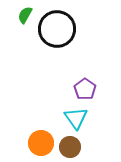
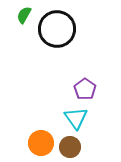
green semicircle: moved 1 px left
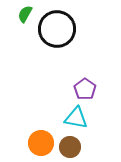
green semicircle: moved 1 px right, 1 px up
cyan triangle: rotated 45 degrees counterclockwise
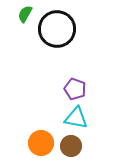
purple pentagon: moved 10 px left; rotated 15 degrees counterclockwise
brown circle: moved 1 px right, 1 px up
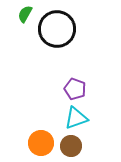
cyan triangle: rotated 30 degrees counterclockwise
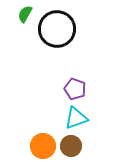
orange circle: moved 2 px right, 3 px down
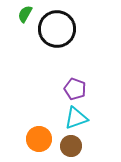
orange circle: moved 4 px left, 7 px up
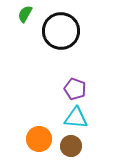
black circle: moved 4 px right, 2 px down
cyan triangle: rotated 25 degrees clockwise
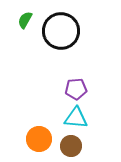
green semicircle: moved 6 px down
purple pentagon: moved 1 px right; rotated 25 degrees counterclockwise
